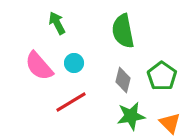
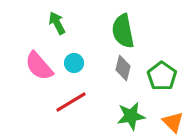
gray diamond: moved 12 px up
orange triangle: moved 3 px right, 1 px up
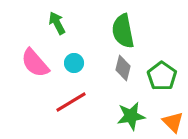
pink semicircle: moved 4 px left, 3 px up
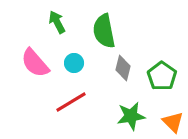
green arrow: moved 1 px up
green semicircle: moved 19 px left
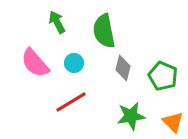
green pentagon: moved 1 px right; rotated 12 degrees counterclockwise
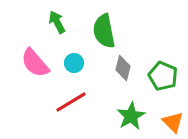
green star: rotated 20 degrees counterclockwise
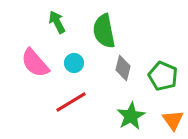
orange triangle: moved 2 px up; rotated 10 degrees clockwise
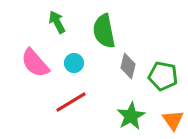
gray diamond: moved 5 px right, 2 px up
green pentagon: rotated 12 degrees counterclockwise
